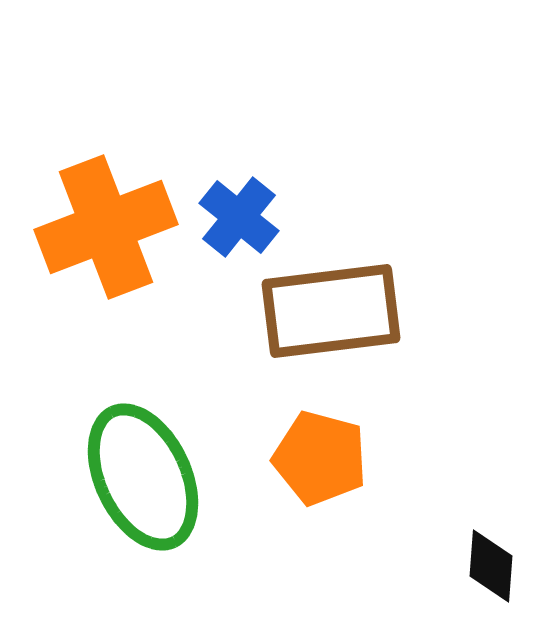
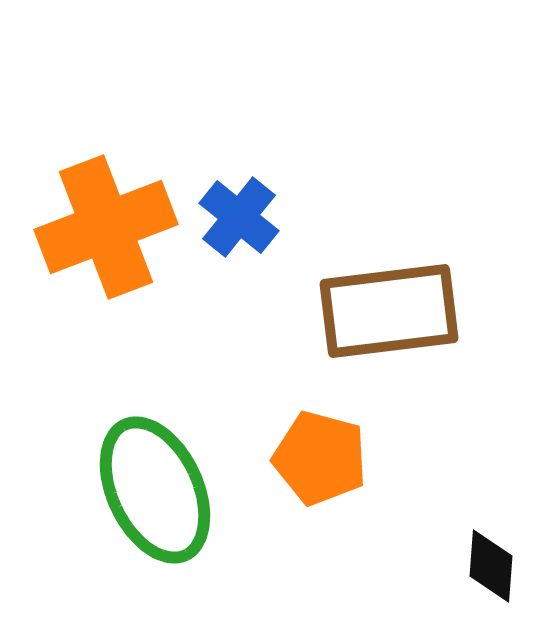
brown rectangle: moved 58 px right
green ellipse: moved 12 px right, 13 px down
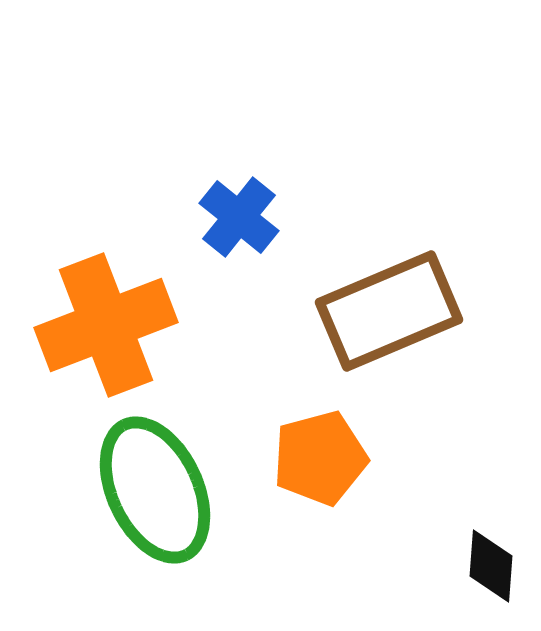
orange cross: moved 98 px down
brown rectangle: rotated 16 degrees counterclockwise
orange pentagon: rotated 30 degrees counterclockwise
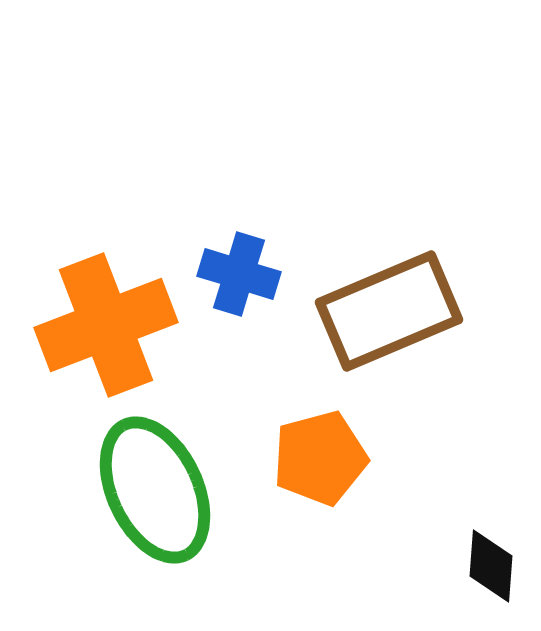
blue cross: moved 57 px down; rotated 22 degrees counterclockwise
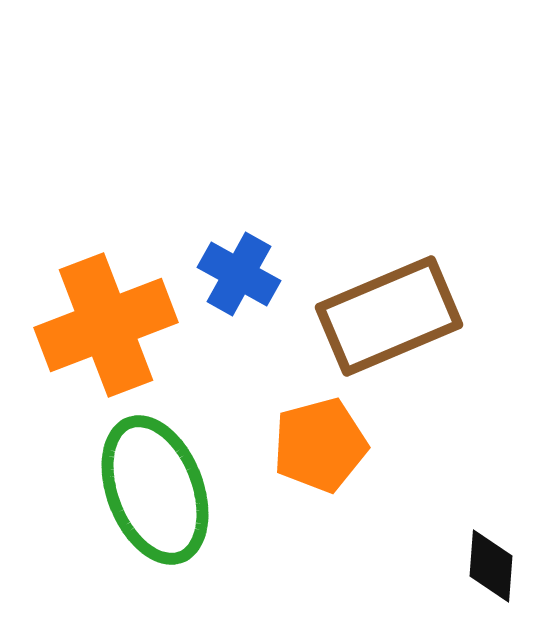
blue cross: rotated 12 degrees clockwise
brown rectangle: moved 5 px down
orange pentagon: moved 13 px up
green ellipse: rotated 4 degrees clockwise
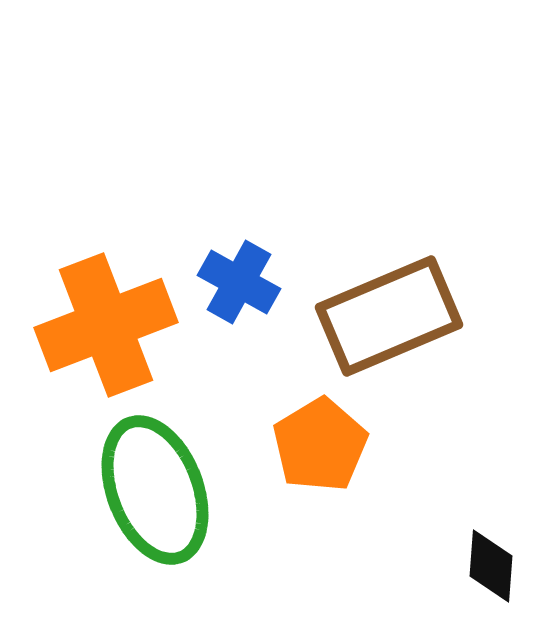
blue cross: moved 8 px down
orange pentagon: rotated 16 degrees counterclockwise
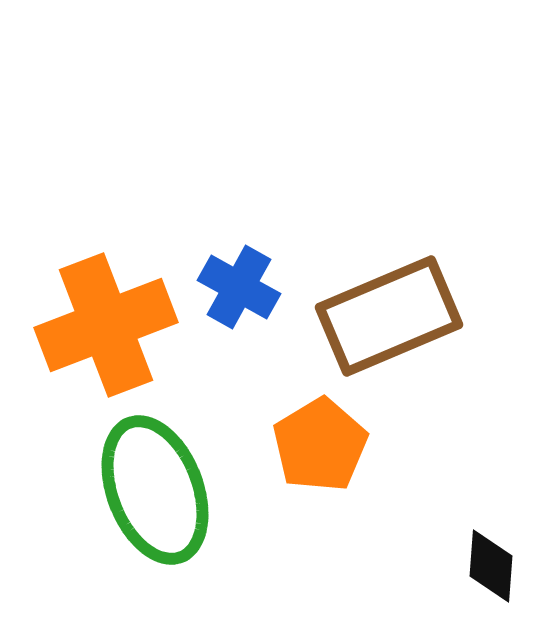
blue cross: moved 5 px down
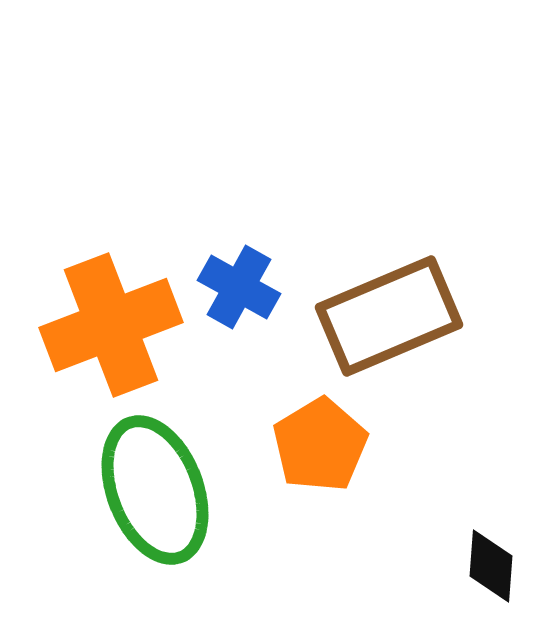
orange cross: moved 5 px right
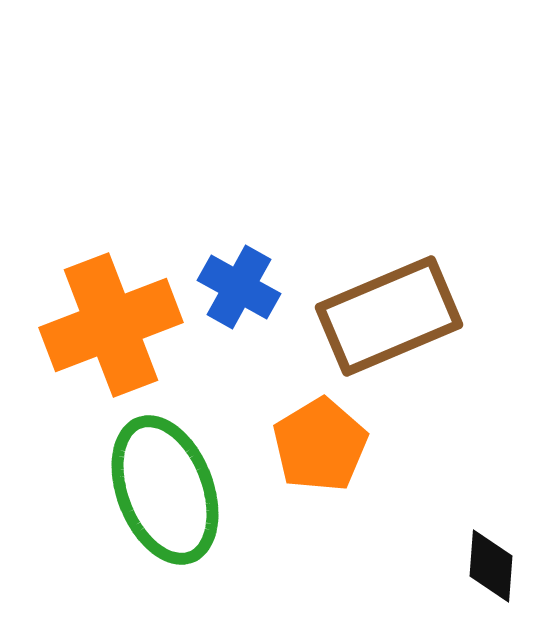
green ellipse: moved 10 px right
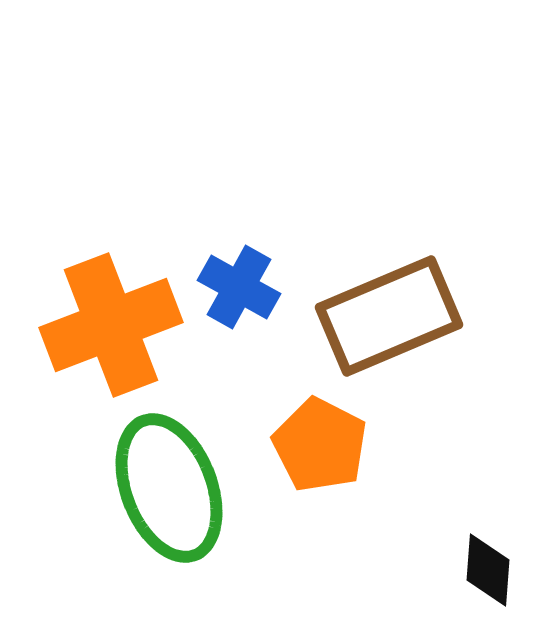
orange pentagon: rotated 14 degrees counterclockwise
green ellipse: moved 4 px right, 2 px up
black diamond: moved 3 px left, 4 px down
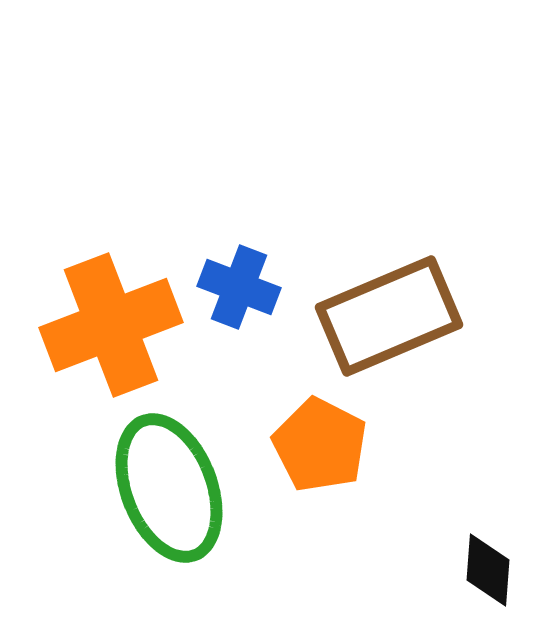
blue cross: rotated 8 degrees counterclockwise
